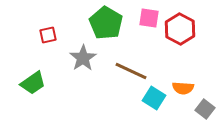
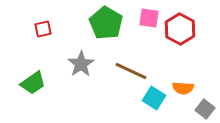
red square: moved 5 px left, 6 px up
gray star: moved 2 px left, 6 px down
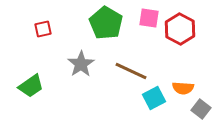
green trapezoid: moved 2 px left, 3 px down
cyan square: rotated 30 degrees clockwise
gray square: moved 4 px left
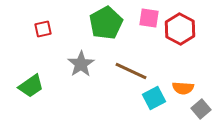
green pentagon: rotated 12 degrees clockwise
gray square: rotated 12 degrees clockwise
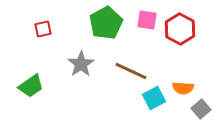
pink square: moved 2 px left, 2 px down
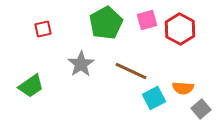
pink square: rotated 25 degrees counterclockwise
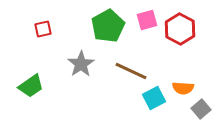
green pentagon: moved 2 px right, 3 px down
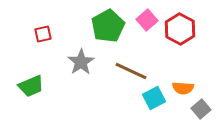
pink square: rotated 25 degrees counterclockwise
red square: moved 5 px down
gray star: moved 2 px up
green trapezoid: rotated 12 degrees clockwise
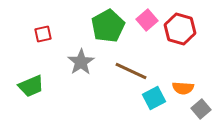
red hexagon: rotated 12 degrees counterclockwise
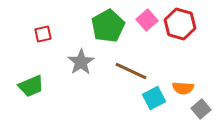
red hexagon: moved 5 px up
